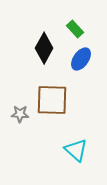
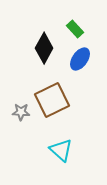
blue ellipse: moved 1 px left
brown square: rotated 28 degrees counterclockwise
gray star: moved 1 px right, 2 px up
cyan triangle: moved 15 px left
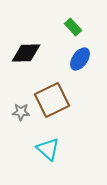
green rectangle: moved 2 px left, 2 px up
black diamond: moved 18 px left, 5 px down; rotated 60 degrees clockwise
cyan triangle: moved 13 px left, 1 px up
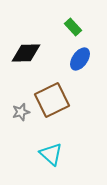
gray star: rotated 18 degrees counterclockwise
cyan triangle: moved 3 px right, 5 px down
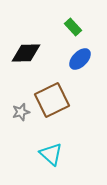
blue ellipse: rotated 10 degrees clockwise
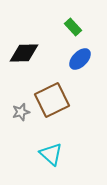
black diamond: moved 2 px left
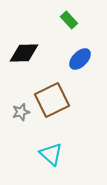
green rectangle: moved 4 px left, 7 px up
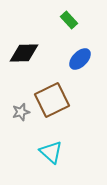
cyan triangle: moved 2 px up
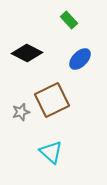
black diamond: moved 3 px right; rotated 28 degrees clockwise
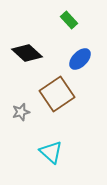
black diamond: rotated 16 degrees clockwise
brown square: moved 5 px right, 6 px up; rotated 8 degrees counterclockwise
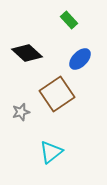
cyan triangle: rotated 40 degrees clockwise
